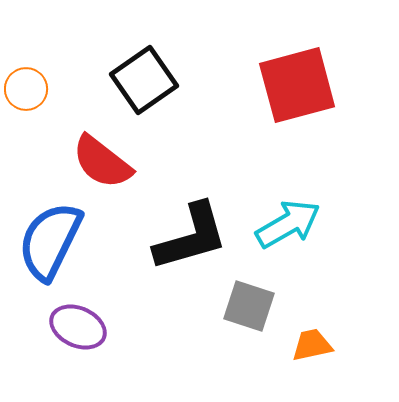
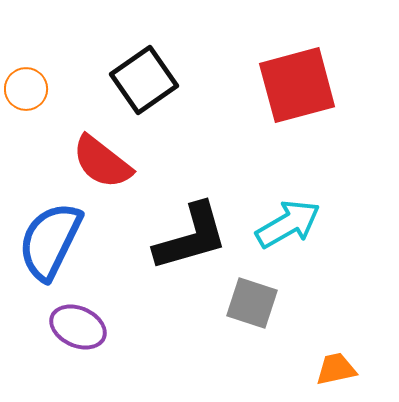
gray square: moved 3 px right, 3 px up
orange trapezoid: moved 24 px right, 24 px down
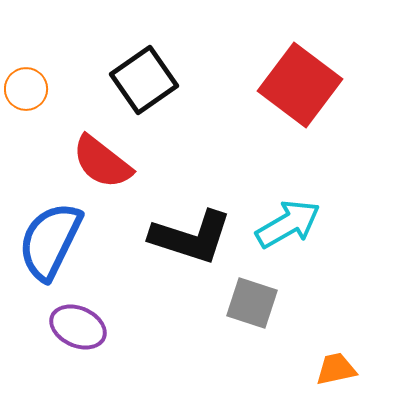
red square: moved 3 px right; rotated 38 degrees counterclockwise
black L-shape: rotated 34 degrees clockwise
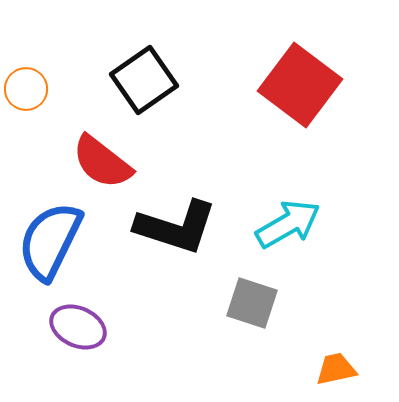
black L-shape: moved 15 px left, 10 px up
